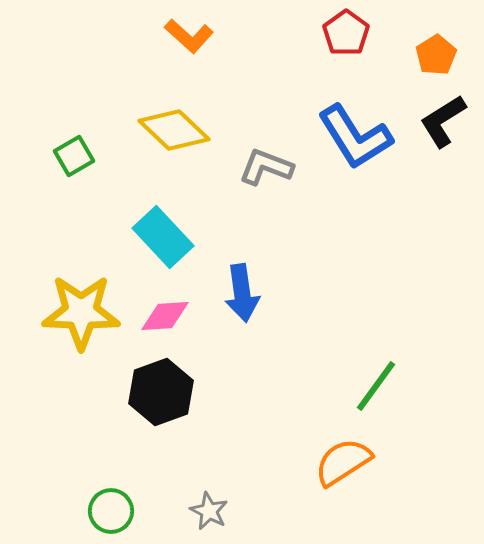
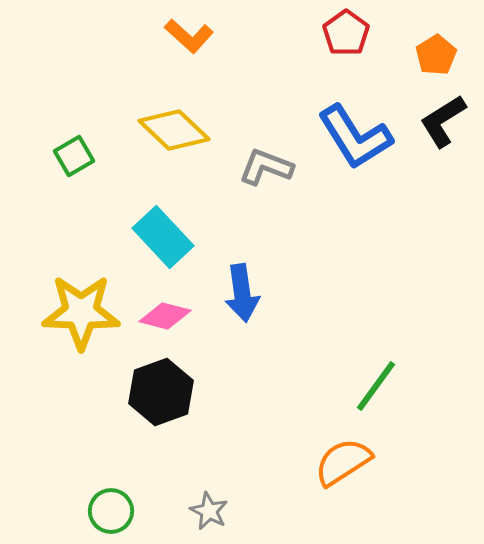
pink diamond: rotated 18 degrees clockwise
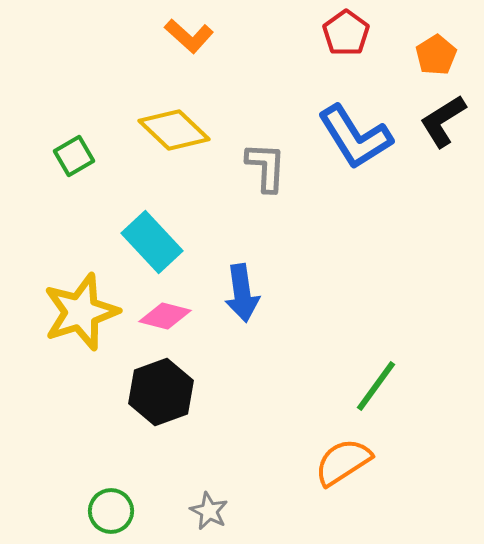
gray L-shape: rotated 72 degrees clockwise
cyan rectangle: moved 11 px left, 5 px down
yellow star: rotated 20 degrees counterclockwise
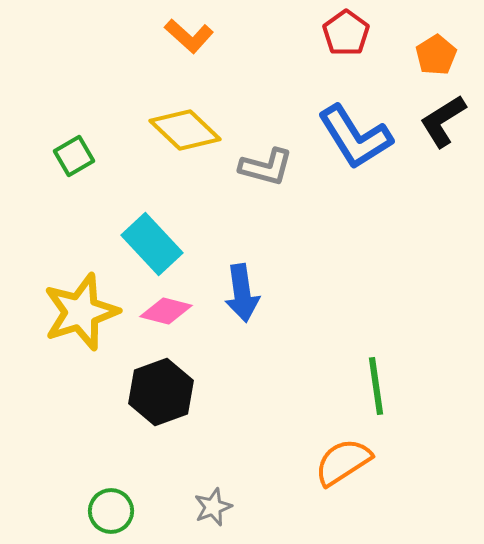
yellow diamond: moved 11 px right
gray L-shape: rotated 102 degrees clockwise
cyan rectangle: moved 2 px down
pink diamond: moved 1 px right, 5 px up
green line: rotated 44 degrees counterclockwise
gray star: moved 4 px right, 4 px up; rotated 24 degrees clockwise
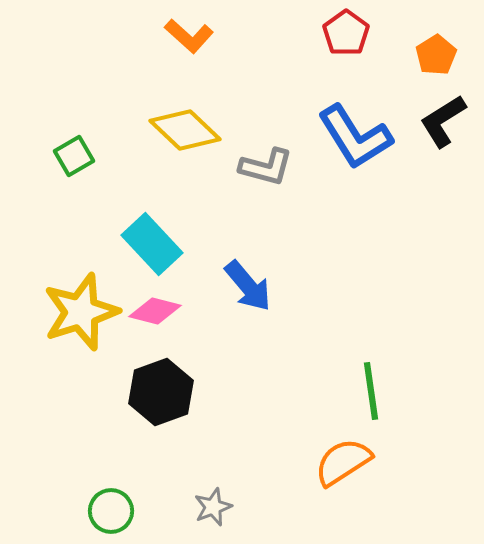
blue arrow: moved 6 px right, 7 px up; rotated 32 degrees counterclockwise
pink diamond: moved 11 px left
green line: moved 5 px left, 5 px down
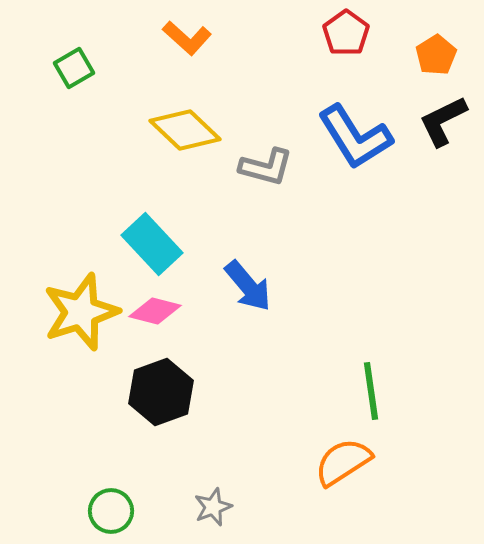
orange L-shape: moved 2 px left, 2 px down
black L-shape: rotated 6 degrees clockwise
green square: moved 88 px up
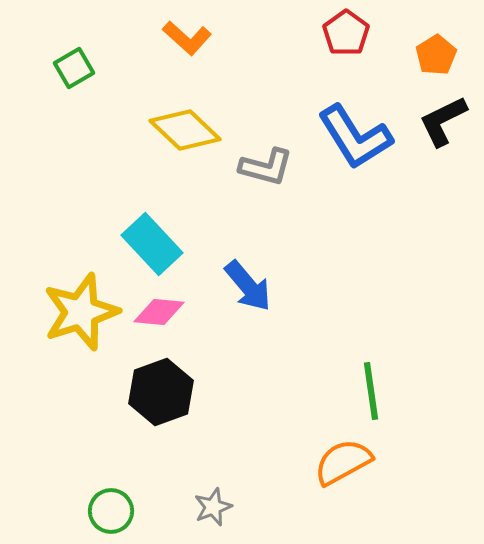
pink diamond: moved 4 px right, 1 px down; rotated 9 degrees counterclockwise
orange semicircle: rotated 4 degrees clockwise
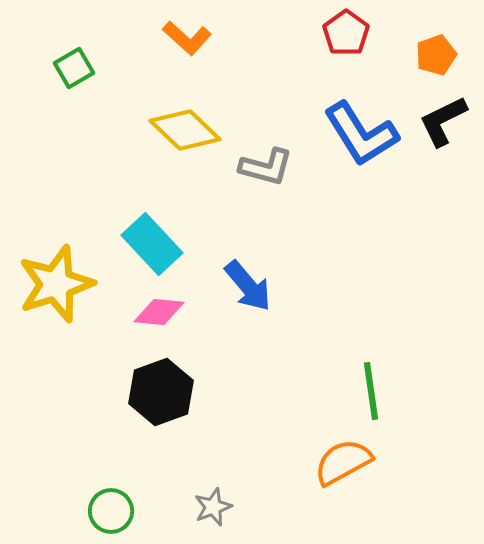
orange pentagon: rotated 12 degrees clockwise
blue L-shape: moved 6 px right, 3 px up
yellow star: moved 25 px left, 28 px up
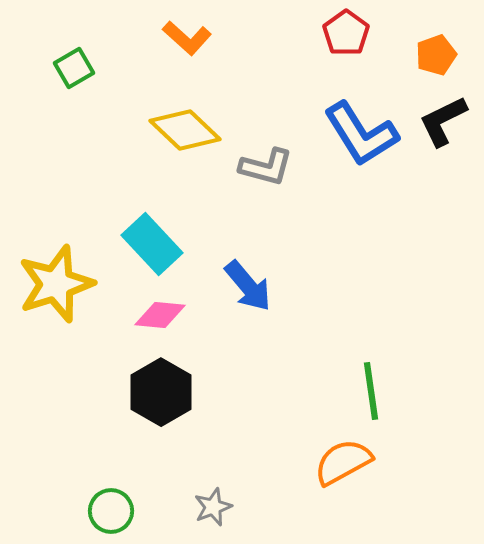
pink diamond: moved 1 px right, 3 px down
black hexagon: rotated 10 degrees counterclockwise
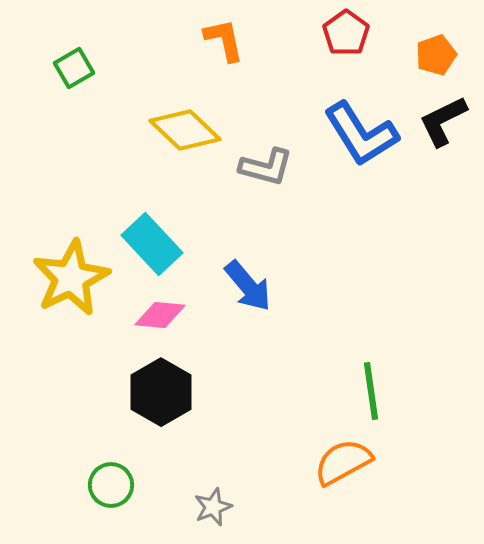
orange L-shape: moved 37 px right, 2 px down; rotated 144 degrees counterclockwise
yellow star: moved 15 px right, 6 px up; rotated 8 degrees counterclockwise
green circle: moved 26 px up
